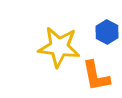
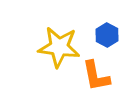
blue hexagon: moved 3 px down
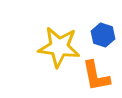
blue hexagon: moved 4 px left; rotated 10 degrees counterclockwise
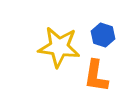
orange L-shape: rotated 20 degrees clockwise
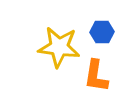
blue hexagon: moved 1 px left, 3 px up; rotated 20 degrees counterclockwise
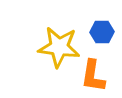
orange L-shape: moved 3 px left
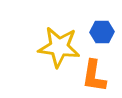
orange L-shape: moved 1 px right
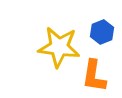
blue hexagon: rotated 20 degrees counterclockwise
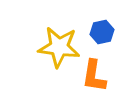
blue hexagon: rotated 10 degrees clockwise
